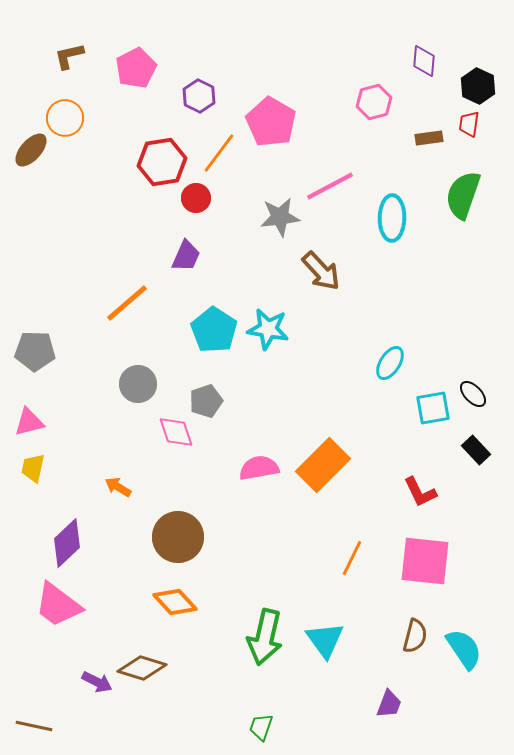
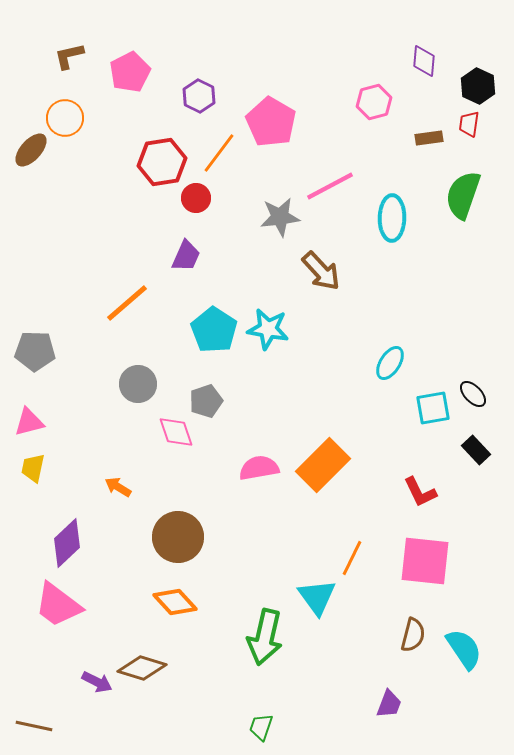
pink pentagon at (136, 68): moved 6 px left, 4 px down
brown semicircle at (415, 636): moved 2 px left, 1 px up
cyan triangle at (325, 640): moved 8 px left, 43 px up
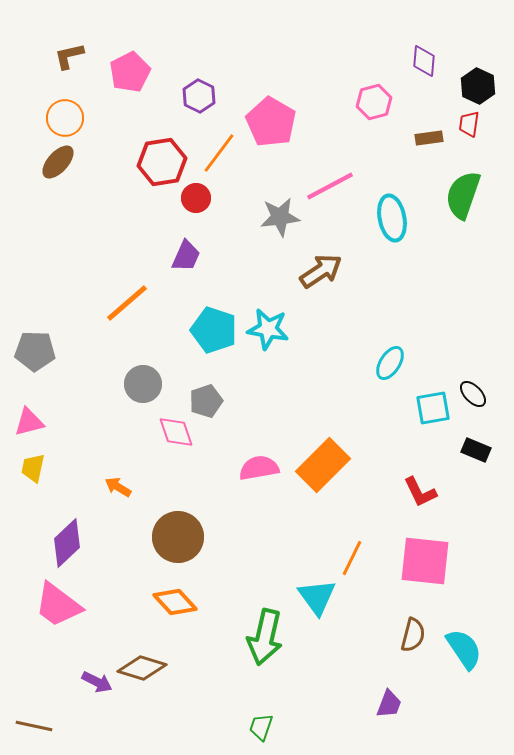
brown ellipse at (31, 150): moved 27 px right, 12 px down
cyan ellipse at (392, 218): rotated 12 degrees counterclockwise
brown arrow at (321, 271): rotated 81 degrees counterclockwise
cyan pentagon at (214, 330): rotated 15 degrees counterclockwise
gray circle at (138, 384): moved 5 px right
black rectangle at (476, 450): rotated 24 degrees counterclockwise
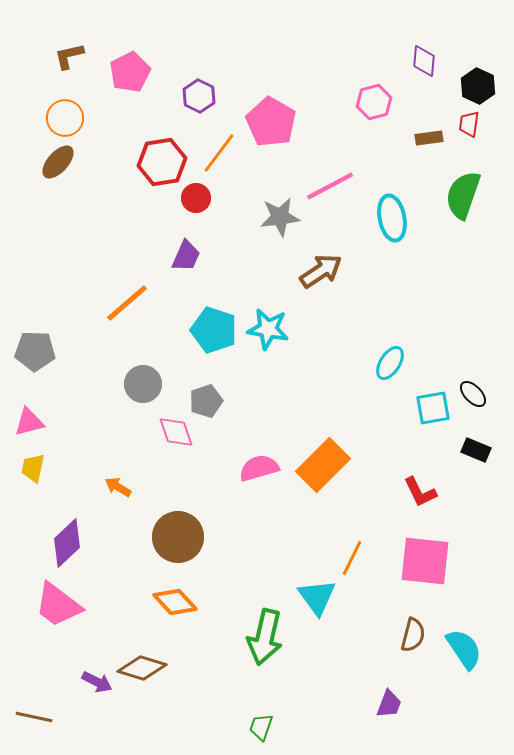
pink semicircle at (259, 468): rotated 6 degrees counterclockwise
brown line at (34, 726): moved 9 px up
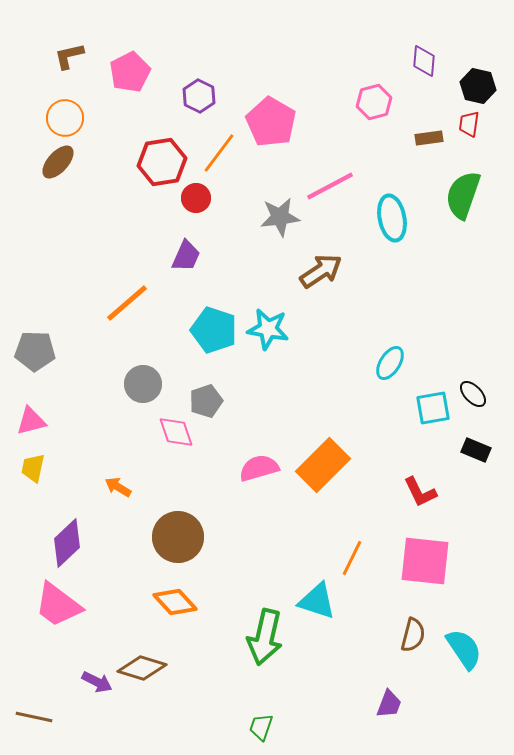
black hexagon at (478, 86): rotated 12 degrees counterclockwise
pink triangle at (29, 422): moved 2 px right, 1 px up
cyan triangle at (317, 597): moved 4 px down; rotated 36 degrees counterclockwise
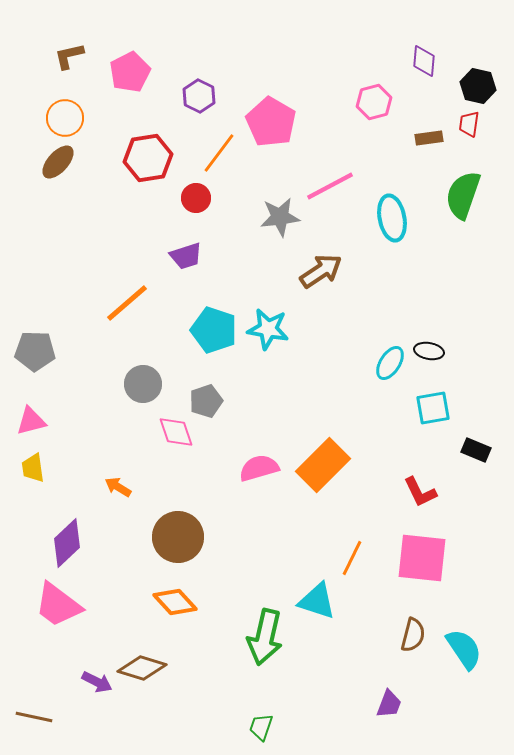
red hexagon at (162, 162): moved 14 px left, 4 px up
purple trapezoid at (186, 256): rotated 48 degrees clockwise
black ellipse at (473, 394): moved 44 px left, 43 px up; rotated 36 degrees counterclockwise
yellow trapezoid at (33, 468): rotated 20 degrees counterclockwise
pink square at (425, 561): moved 3 px left, 3 px up
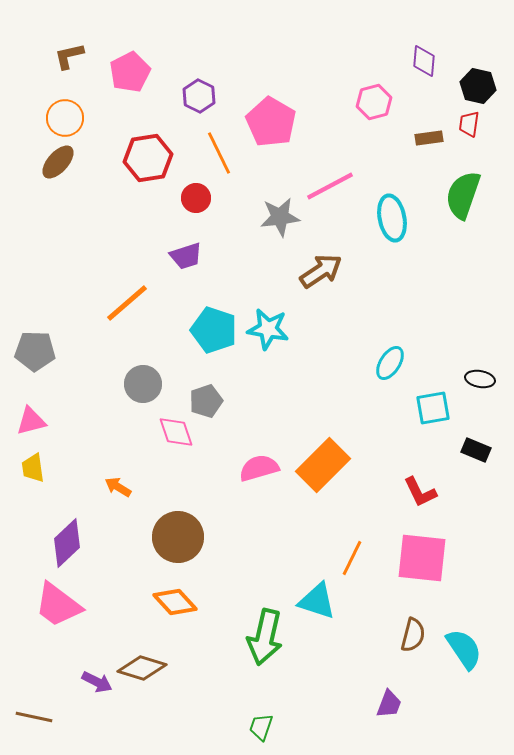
orange line at (219, 153): rotated 63 degrees counterclockwise
black ellipse at (429, 351): moved 51 px right, 28 px down
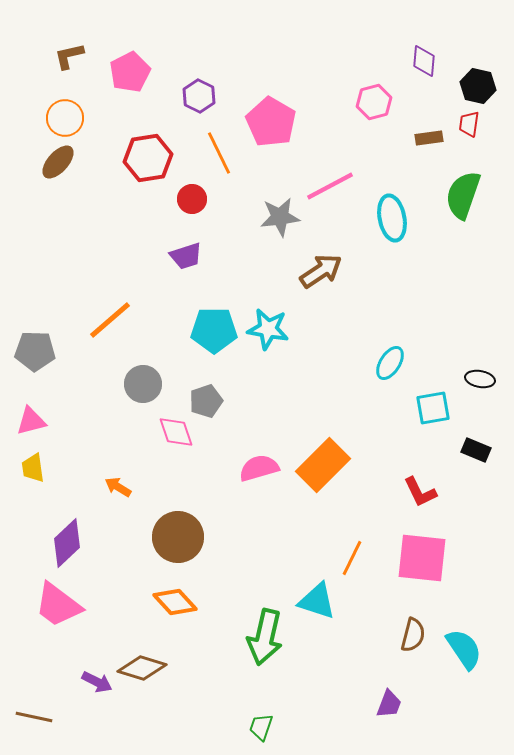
red circle at (196, 198): moved 4 px left, 1 px down
orange line at (127, 303): moved 17 px left, 17 px down
cyan pentagon at (214, 330): rotated 18 degrees counterclockwise
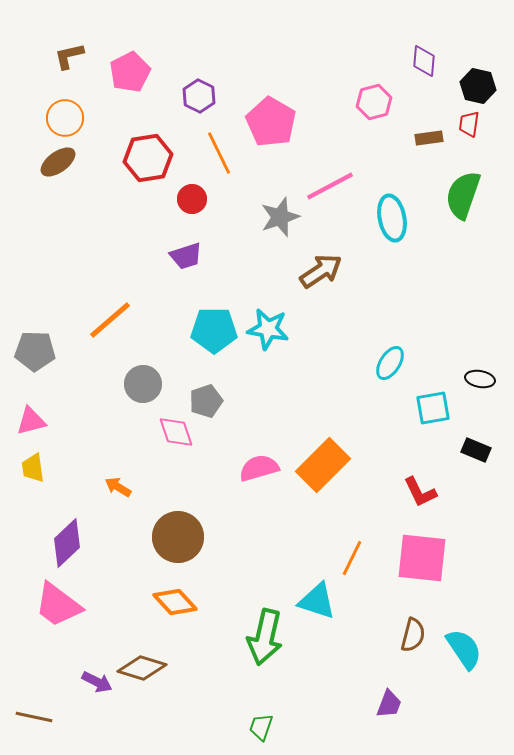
brown ellipse at (58, 162): rotated 12 degrees clockwise
gray star at (280, 217): rotated 12 degrees counterclockwise
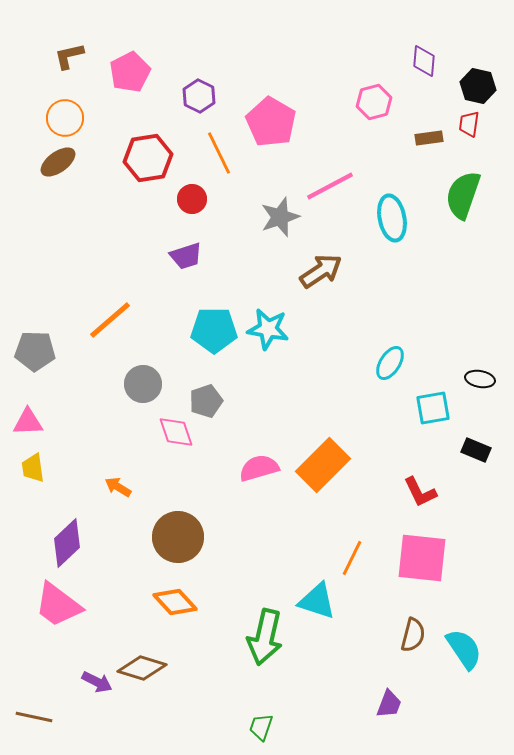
pink triangle at (31, 421): moved 3 px left, 1 px down; rotated 12 degrees clockwise
